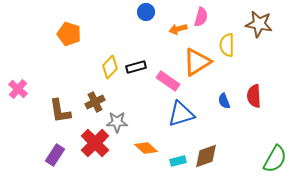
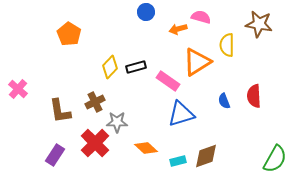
pink semicircle: rotated 90 degrees counterclockwise
orange pentagon: rotated 15 degrees clockwise
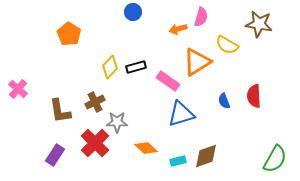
blue circle: moved 13 px left
pink semicircle: rotated 90 degrees clockwise
yellow semicircle: rotated 60 degrees counterclockwise
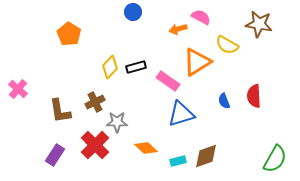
pink semicircle: rotated 78 degrees counterclockwise
red cross: moved 2 px down
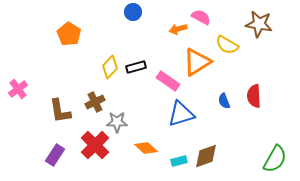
pink cross: rotated 12 degrees clockwise
cyan rectangle: moved 1 px right
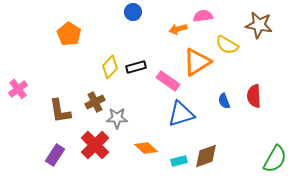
pink semicircle: moved 2 px right, 1 px up; rotated 36 degrees counterclockwise
brown star: moved 1 px down
gray star: moved 4 px up
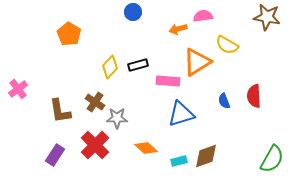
brown star: moved 8 px right, 8 px up
black rectangle: moved 2 px right, 2 px up
pink rectangle: rotated 30 degrees counterclockwise
brown cross: rotated 30 degrees counterclockwise
green semicircle: moved 3 px left
